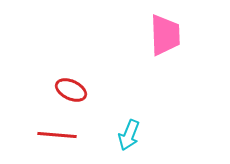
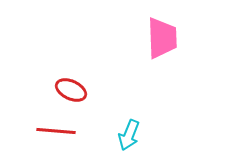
pink trapezoid: moved 3 px left, 3 px down
red line: moved 1 px left, 4 px up
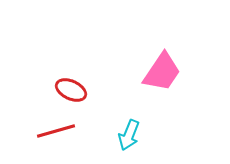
pink trapezoid: moved 34 px down; rotated 36 degrees clockwise
red line: rotated 21 degrees counterclockwise
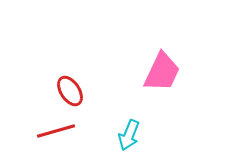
pink trapezoid: rotated 9 degrees counterclockwise
red ellipse: moved 1 px left, 1 px down; rotated 32 degrees clockwise
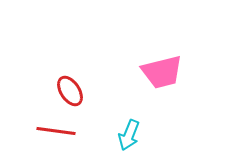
pink trapezoid: rotated 51 degrees clockwise
red line: rotated 24 degrees clockwise
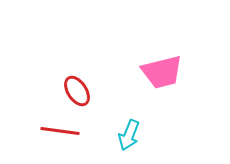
red ellipse: moved 7 px right
red line: moved 4 px right
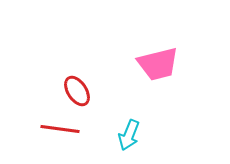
pink trapezoid: moved 4 px left, 8 px up
red line: moved 2 px up
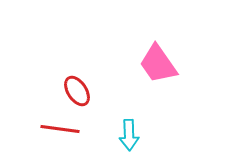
pink trapezoid: rotated 69 degrees clockwise
cyan arrow: rotated 24 degrees counterclockwise
